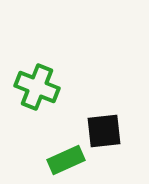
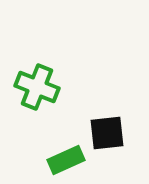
black square: moved 3 px right, 2 px down
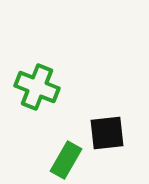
green rectangle: rotated 36 degrees counterclockwise
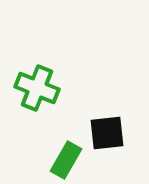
green cross: moved 1 px down
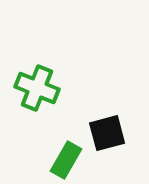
black square: rotated 9 degrees counterclockwise
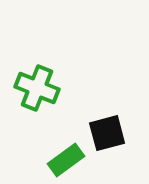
green rectangle: rotated 24 degrees clockwise
